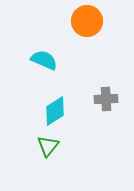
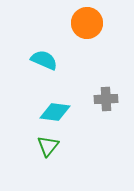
orange circle: moved 2 px down
cyan diamond: moved 1 px down; rotated 40 degrees clockwise
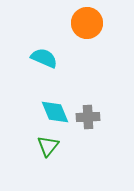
cyan semicircle: moved 2 px up
gray cross: moved 18 px left, 18 px down
cyan diamond: rotated 60 degrees clockwise
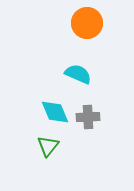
cyan semicircle: moved 34 px right, 16 px down
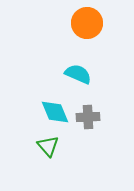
green triangle: rotated 20 degrees counterclockwise
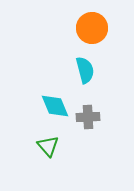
orange circle: moved 5 px right, 5 px down
cyan semicircle: moved 7 px right, 4 px up; rotated 52 degrees clockwise
cyan diamond: moved 6 px up
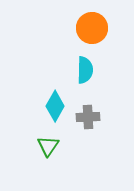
cyan semicircle: rotated 16 degrees clockwise
cyan diamond: rotated 52 degrees clockwise
green triangle: rotated 15 degrees clockwise
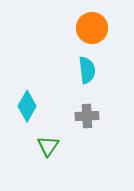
cyan semicircle: moved 2 px right; rotated 8 degrees counterclockwise
cyan diamond: moved 28 px left
gray cross: moved 1 px left, 1 px up
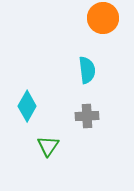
orange circle: moved 11 px right, 10 px up
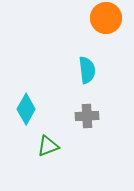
orange circle: moved 3 px right
cyan diamond: moved 1 px left, 3 px down
green triangle: rotated 35 degrees clockwise
